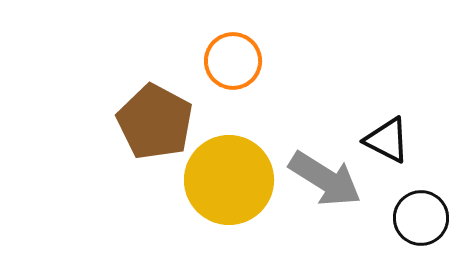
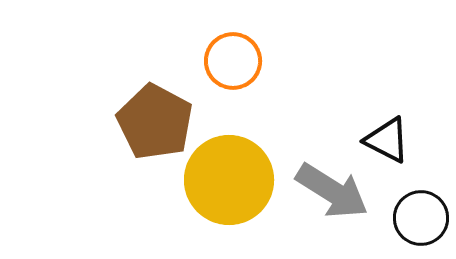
gray arrow: moved 7 px right, 12 px down
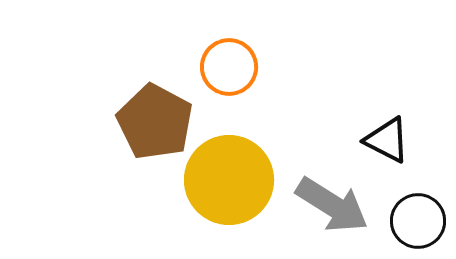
orange circle: moved 4 px left, 6 px down
gray arrow: moved 14 px down
black circle: moved 3 px left, 3 px down
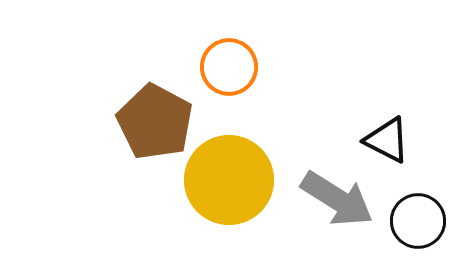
gray arrow: moved 5 px right, 6 px up
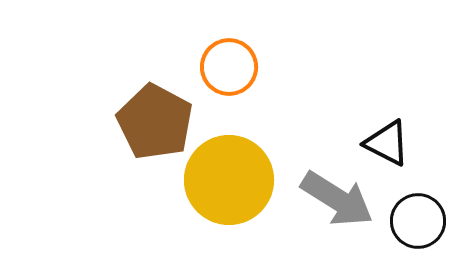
black triangle: moved 3 px down
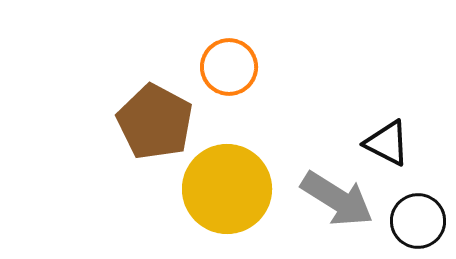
yellow circle: moved 2 px left, 9 px down
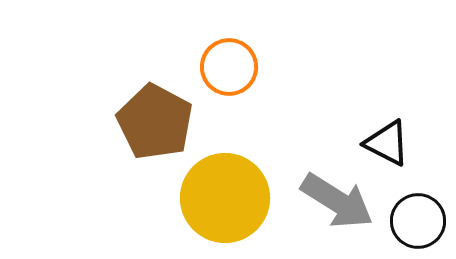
yellow circle: moved 2 px left, 9 px down
gray arrow: moved 2 px down
